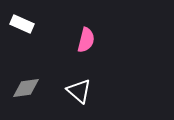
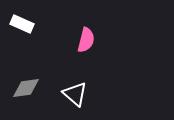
white triangle: moved 4 px left, 3 px down
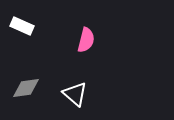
white rectangle: moved 2 px down
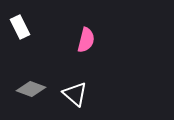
white rectangle: moved 2 px left, 1 px down; rotated 40 degrees clockwise
gray diamond: moved 5 px right, 1 px down; rotated 28 degrees clockwise
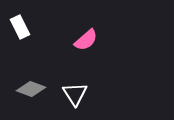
pink semicircle: rotated 35 degrees clockwise
white triangle: rotated 16 degrees clockwise
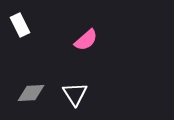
white rectangle: moved 2 px up
gray diamond: moved 4 px down; rotated 24 degrees counterclockwise
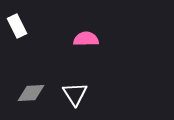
white rectangle: moved 3 px left, 1 px down
pink semicircle: moved 1 px up; rotated 140 degrees counterclockwise
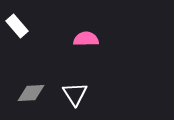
white rectangle: rotated 15 degrees counterclockwise
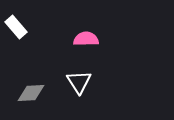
white rectangle: moved 1 px left, 1 px down
white triangle: moved 4 px right, 12 px up
